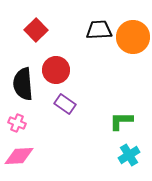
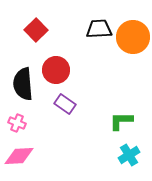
black trapezoid: moved 1 px up
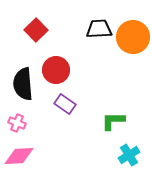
green L-shape: moved 8 px left
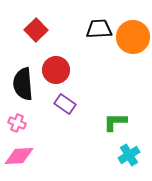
green L-shape: moved 2 px right, 1 px down
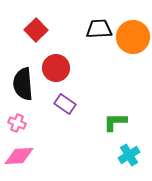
red circle: moved 2 px up
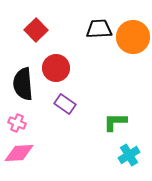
pink diamond: moved 3 px up
